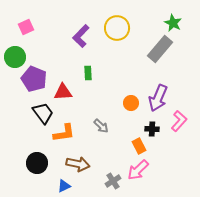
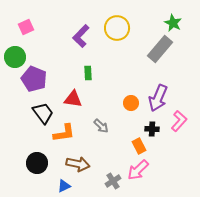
red triangle: moved 10 px right, 7 px down; rotated 12 degrees clockwise
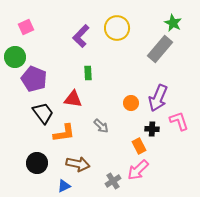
pink L-shape: rotated 60 degrees counterclockwise
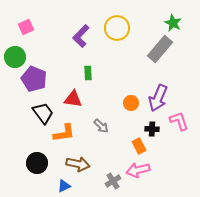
pink arrow: rotated 30 degrees clockwise
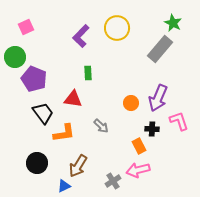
brown arrow: moved 2 px down; rotated 110 degrees clockwise
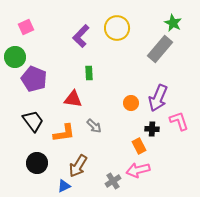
green rectangle: moved 1 px right
black trapezoid: moved 10 px left, 8 px down
gray arrow: moved 7 px left
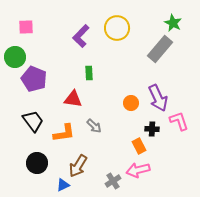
pink square: rotated 21 degrees clockwise
purple arrow: rotated 48 degrees counterclockwise
blue triangle: moved 1 px left, 1 px up
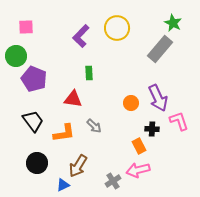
green circle: moved 1 px right, 1 px up
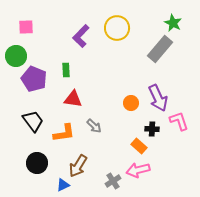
green rectangle: moved 23 px left, 3 px up
orange rectangle: rotated 21 degrees counterclockwise
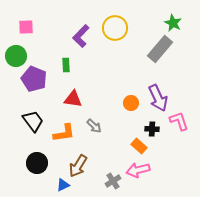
yellow circle: moved 2 px left
green rectangle: moved 5 px up
